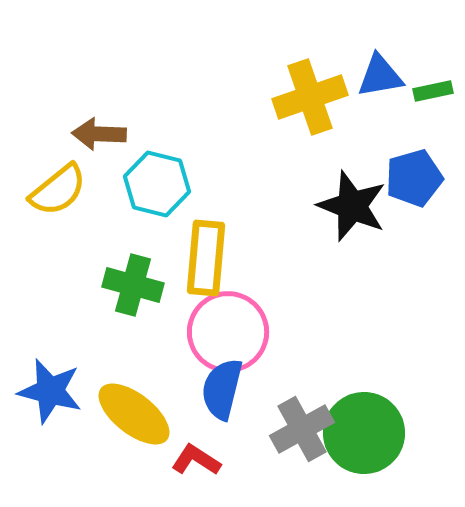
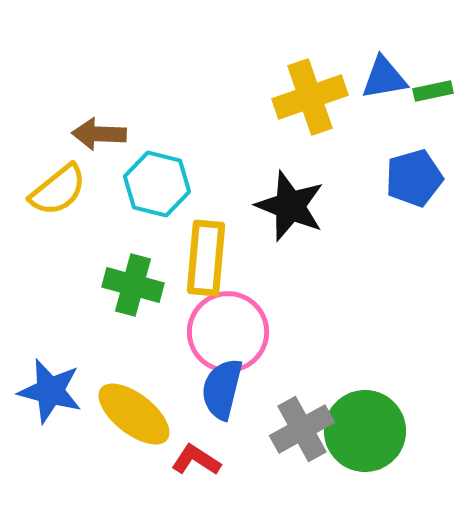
blue triangle: moved 4 px right, 2 px down
black star: moved 62 px left
green circle: moved 1 px right, 2 px up
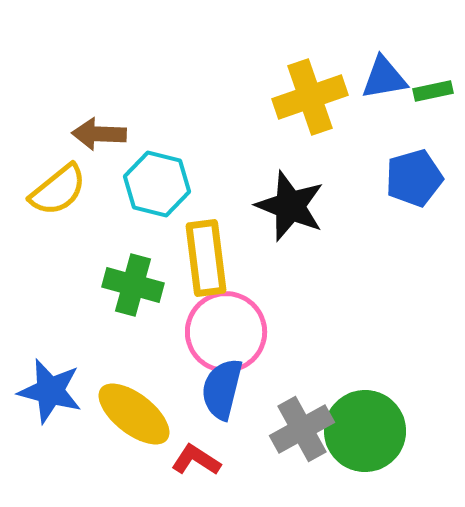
yellow rectangle: rotated 12 degrees counterclockwise
pink circle: moved 2 px left
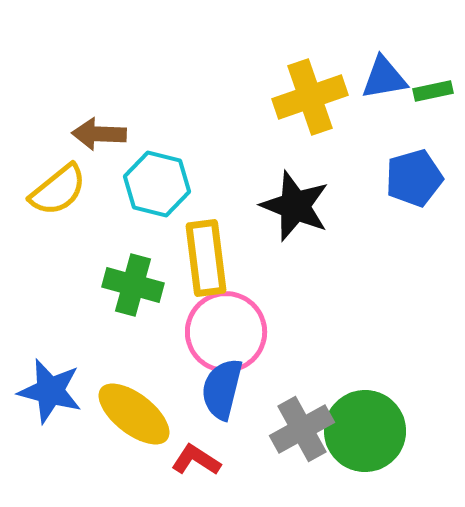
black star: moved 5 px right
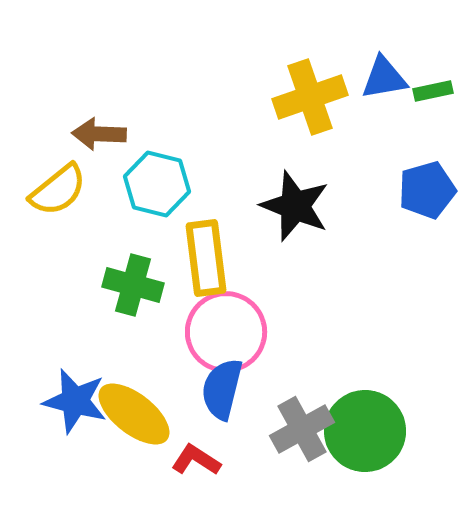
blue pentagon: moved 13 px right, 12 px down
blue star: moved 25 px right, 10 px down
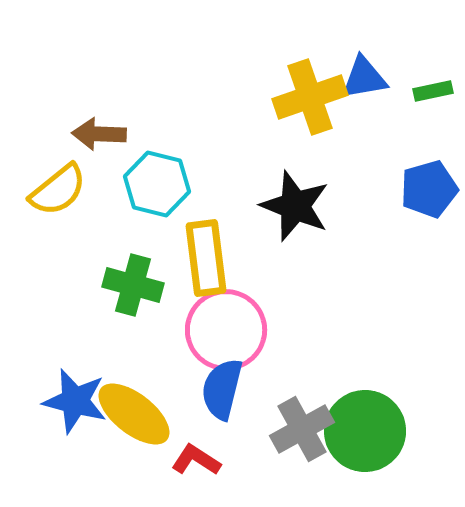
blue triangle: moved 20 px left
blue pentagon: moved 2 px right, 1 px up
pink circle: moved 2 px up
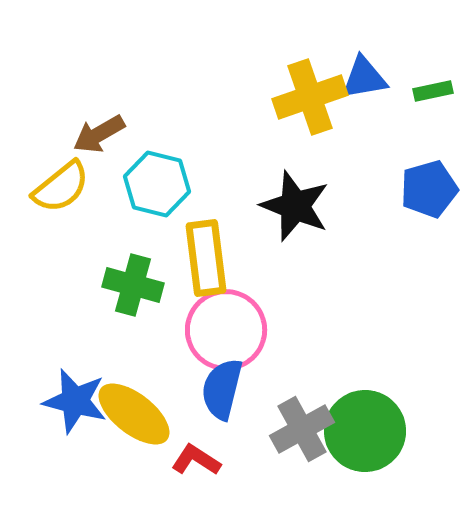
brown arrow: rotated 32 degrees counterclockwise
yellow semicircle: moved 3 px right, 3 px up
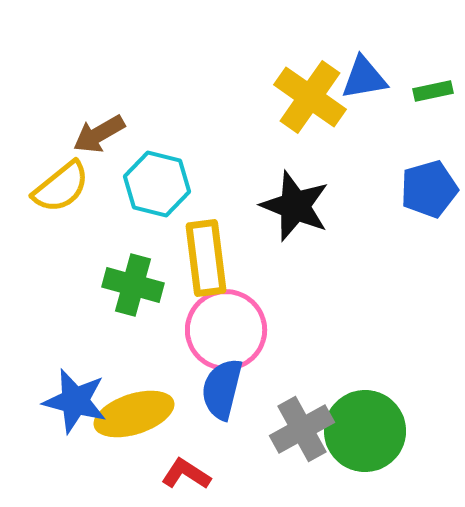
yellow cross: rotated 36 degrees counterclockwise
yellow ellipse: rotated 56 degrees counterclockwise
red L-shape: moved 10 px left, 14 px down
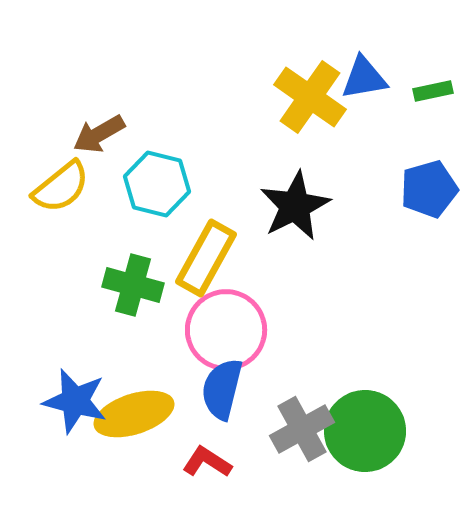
black star: rotated 24 degrees clockwise
yellow rectangle: rotated 36 degrees clockwise
red L-shape: moved 21 px right, 12 px up
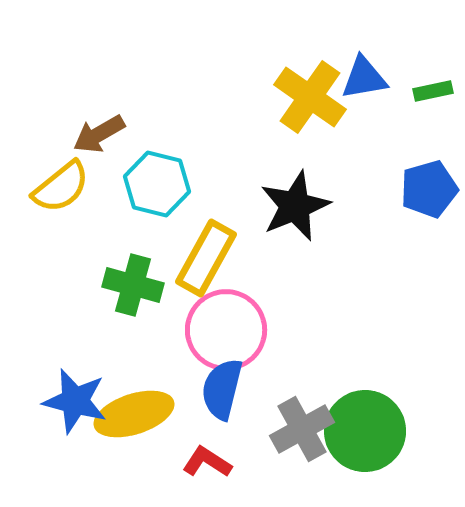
black star: rotated 4 degrees clockwise
